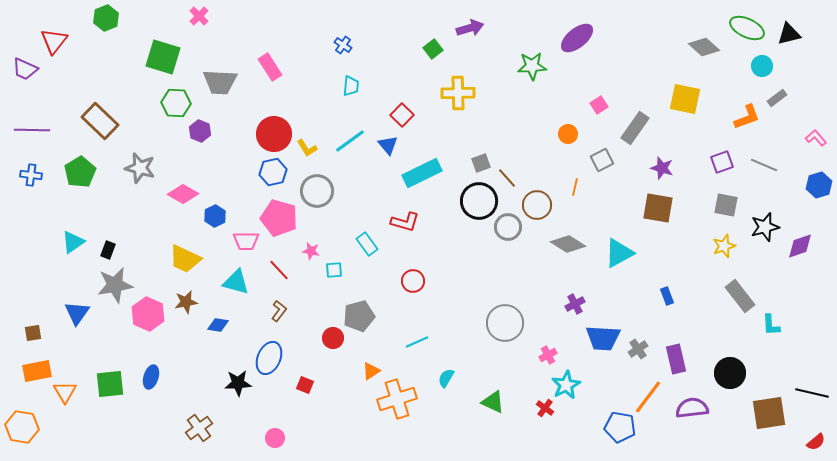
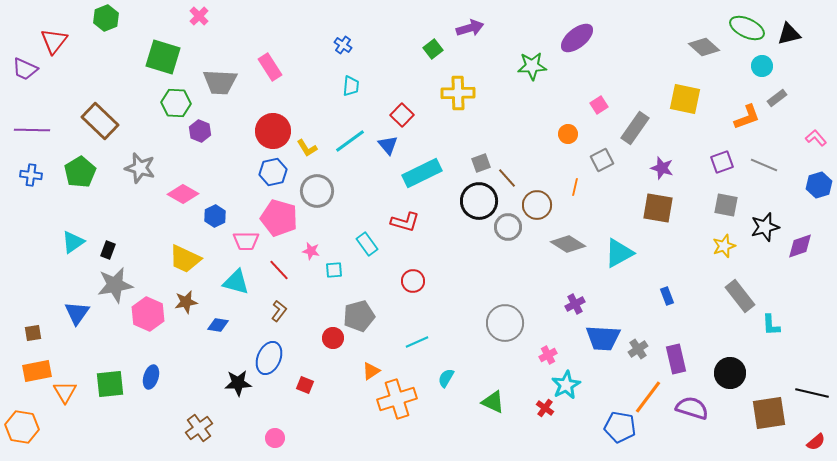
red circle at (274, 134): moved 1 px left, 3 px up
purple semicircle at (692, 408): rotated 24 degrees clockwise
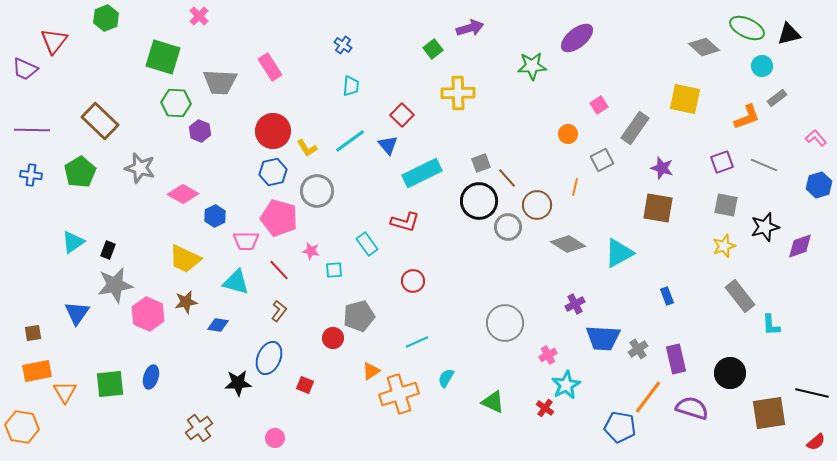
orange cross at (397, 399): moved 2 px right, 5 px up
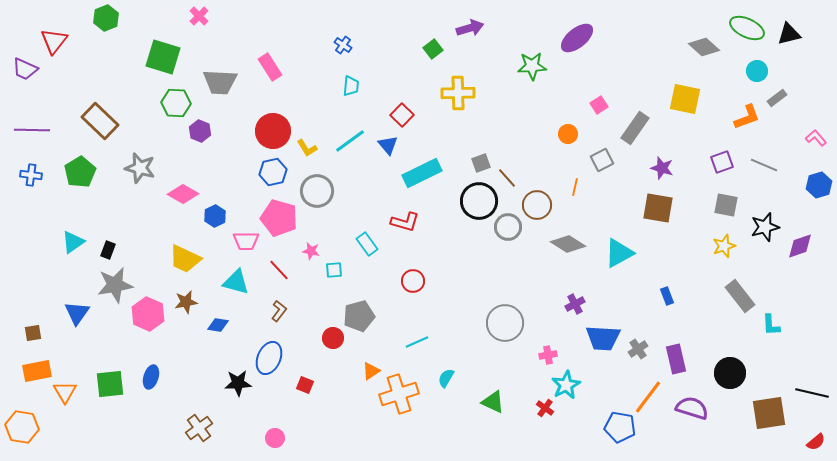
cyan circle at (762, 66): moved 5 px left, 5 px down
pink cross at (548, 355): rotated 18 degrees clockwise
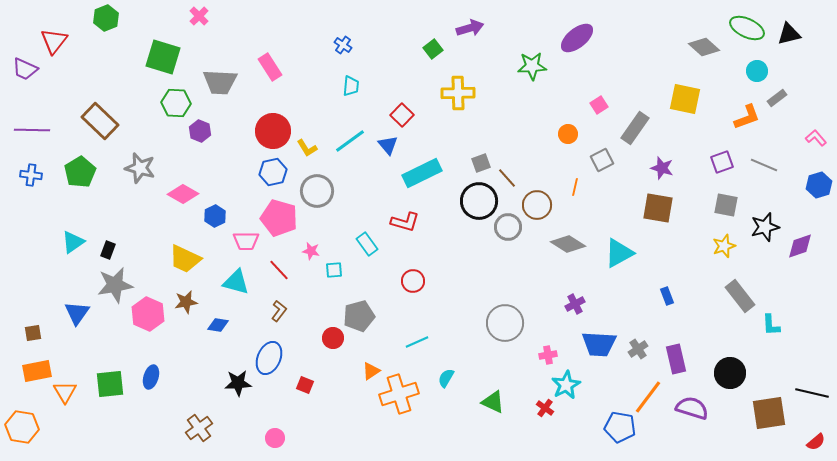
blue trapezoid at (603, 338): moved 4 px left, 6 px down
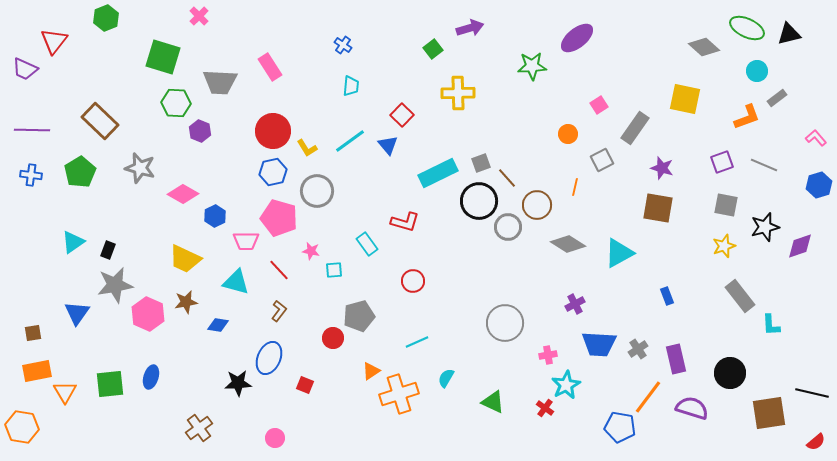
cyan rectangle at (422, 173): moved 16 px right
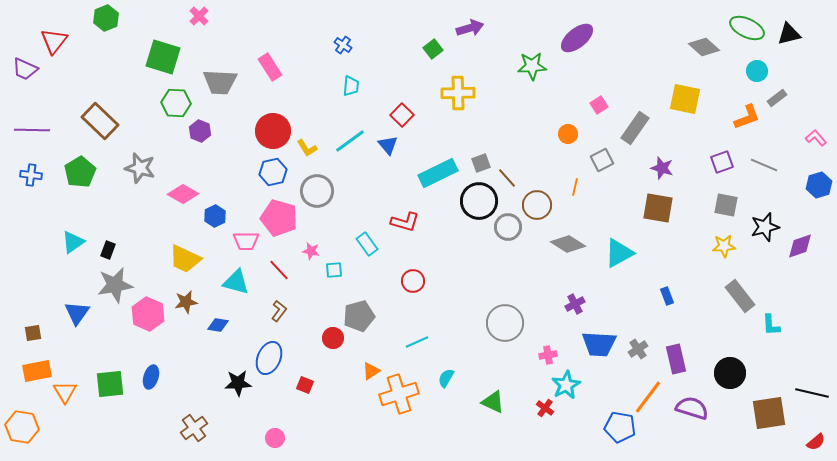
yellow star at (724, 246): rotated 15 degrees clockwise
brown cross at (199, 428): moved 5 px left
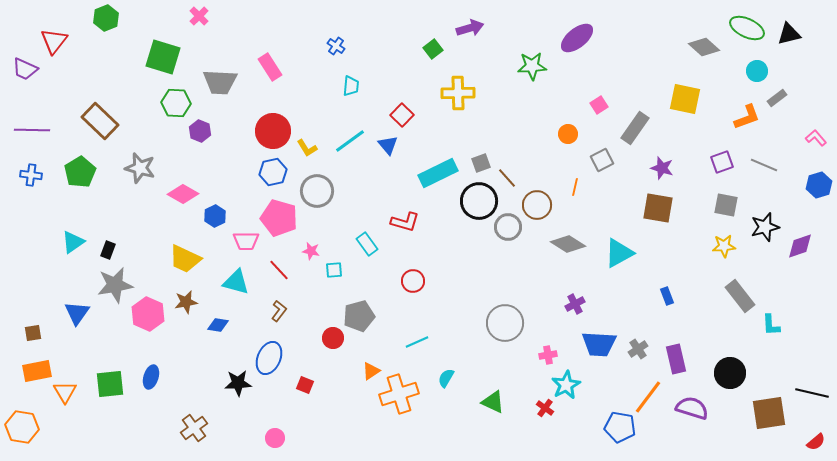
blue cross at (343, 45): moved 7 px left, 1 px down
